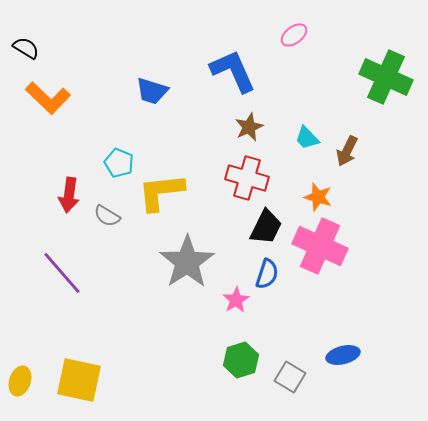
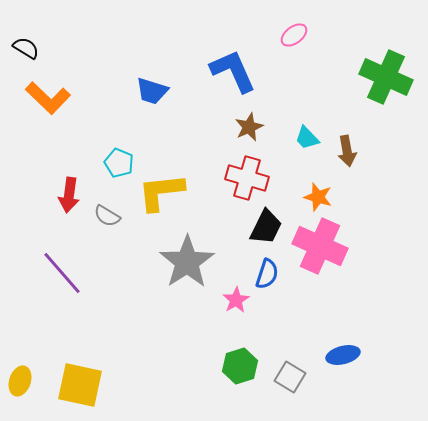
brown arrow: rotated 36 degrees counterclockwise
green hexagon: moved 1 px left, 6 px down
yellow square: moved 1 px right, 5 px down
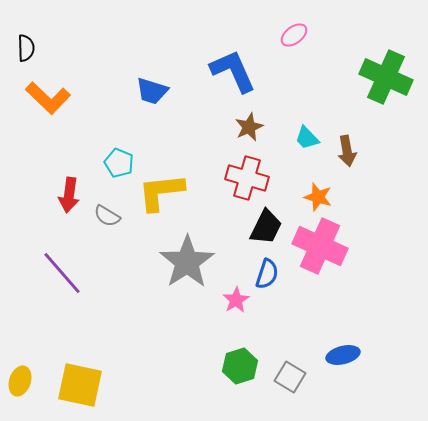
black semicircle: rotated 56 degrees clockwise
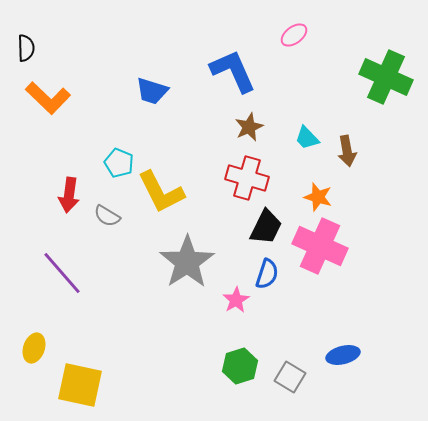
yellow L-shape: rotated 111 degrees counterclockwise
yellow ellipse: moved 14 px right, 33 px up
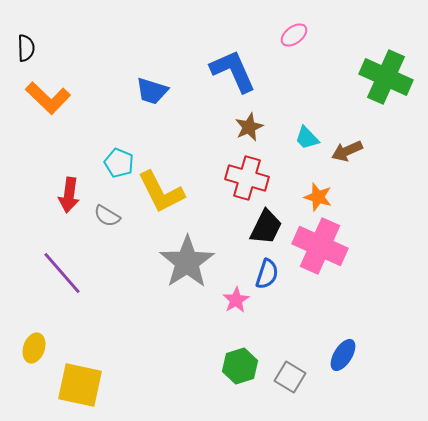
brown arrow: rotated 76 degrees clockwise
blue ellipse: rotated 44 degrees counterclockwise
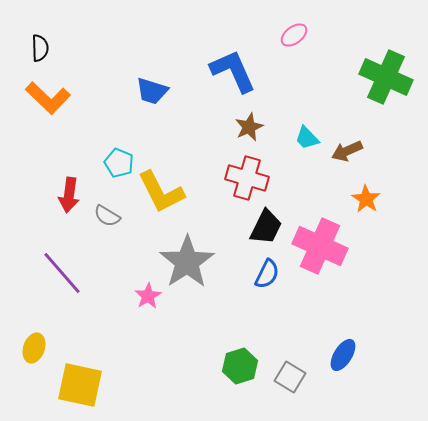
black semicircle: moved 14 px right
orange star: moved 48 px right, 2 px down; rotated 16 degrees clockwise
blue semicircle: rotated 8 degrees clockwise
pink star: moved 88 px left, 4 px up
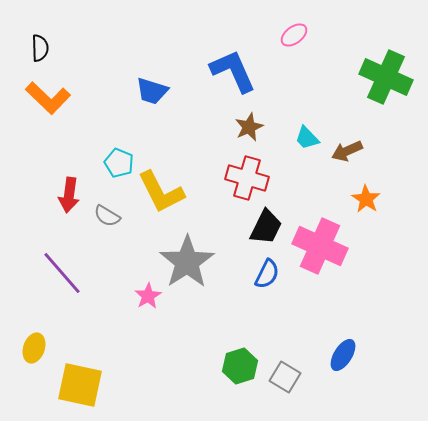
gray square: moved 5 px left
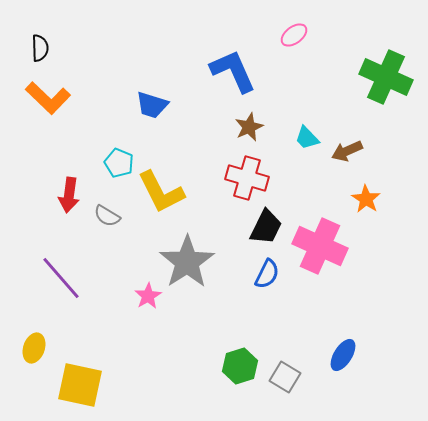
blue trapezoid: moved 14 px down
purple line: moved 1 px left, 5 px down
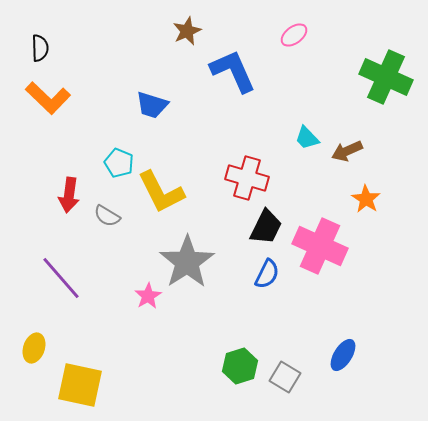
brown star: moved 62 px left, 96 px up
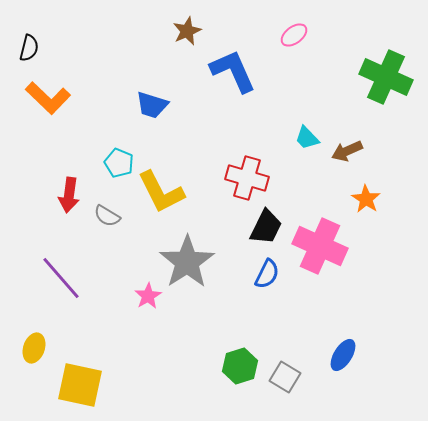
black semicircle: moved 11 px left; rotated 16 degrees clockwise
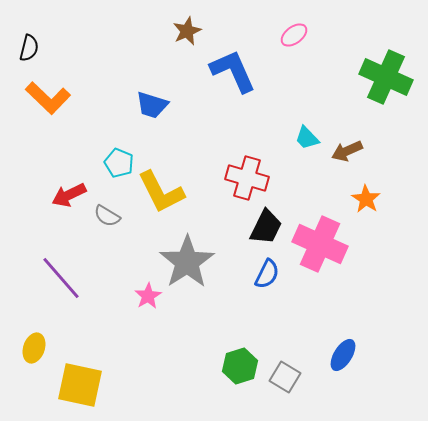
red arrow: rotated 56 degrees clockwise
pink cross: moved 2 px up
